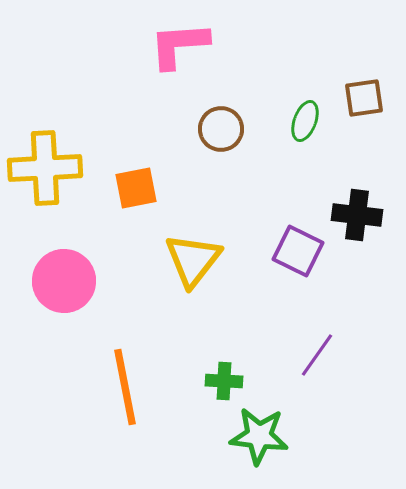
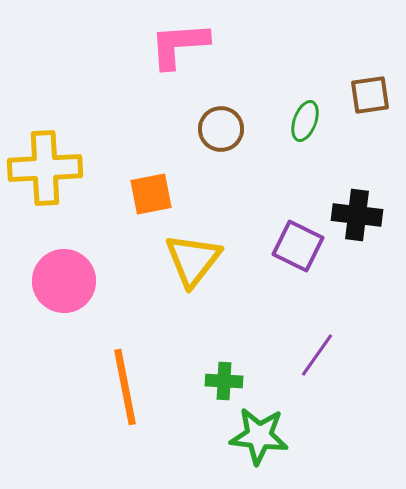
brown square: moved 6 px right, 3 px up
orange square: moved 15 px right, 6 px down
purple square: moved 5 px up
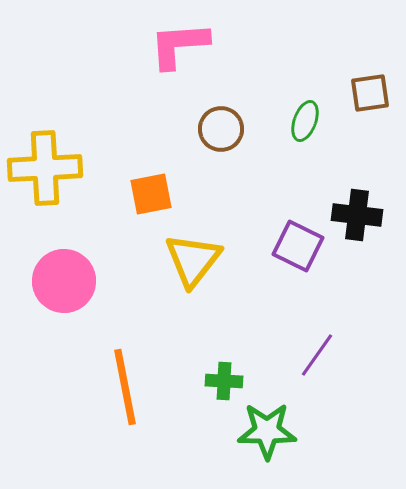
brown square: moved 2 px up
green star: moved 8 px right, 5 px up; rotated 6 degrees counterclockwise
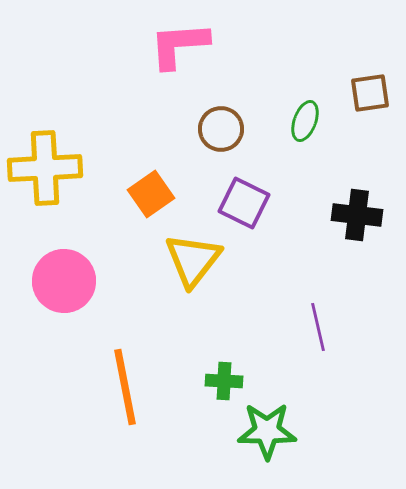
orange square: rotated 24 degrees counterclockwise
purple square: moved 54 px left, 43 px up
purple line: moved 1 px right, 28 px up; rotated 48 degrees counterclockwise
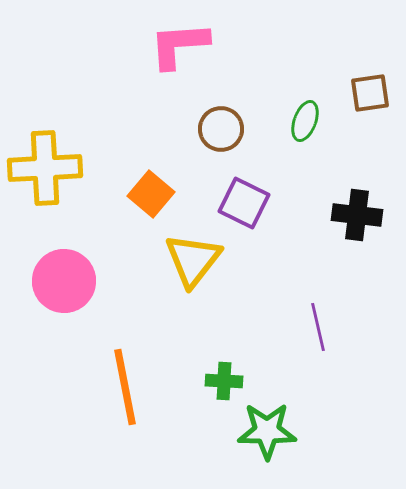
orange square: rotated 15 degrees counterclockwise
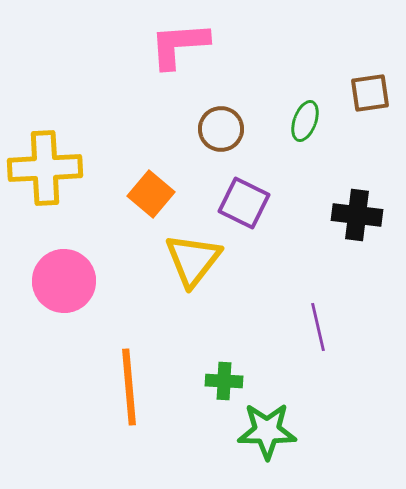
orange line: moved 4 px right; rotated 6 degrees clockwise
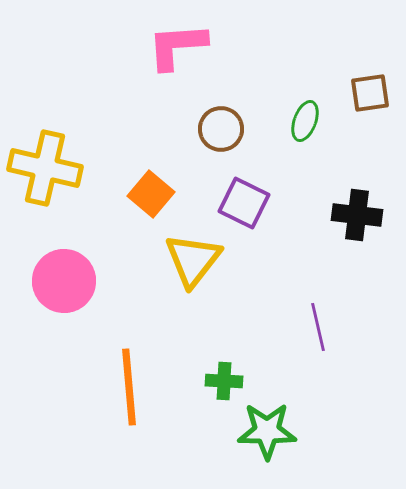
pink L-shape: moved 2 px left, 1 px down
yellow cross: rotated 16 degrees clockwise
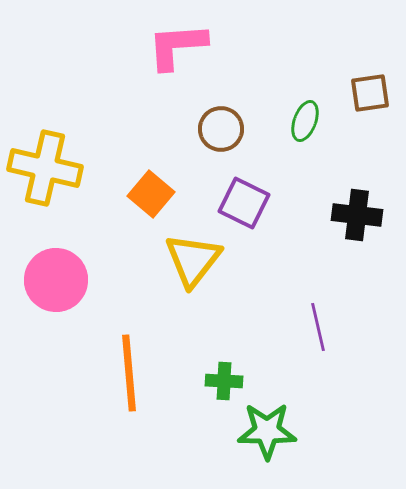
pink circle: moved 8 px left, 1 px up
orange line: moved 14 px up
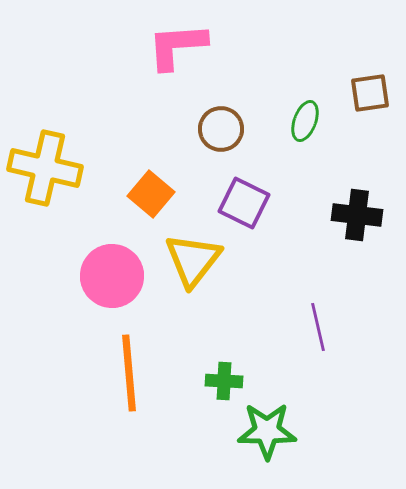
pink circle: moved 56 px right, 4 px up
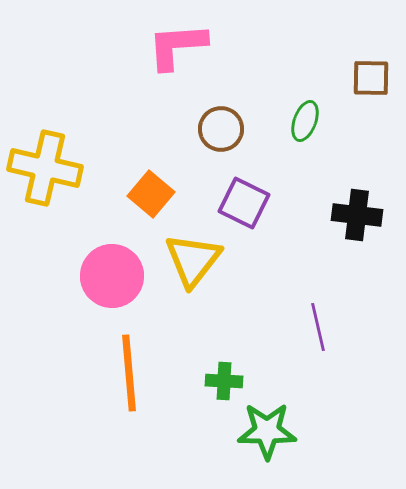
brown square: moved 1 px right, 15 px up; rotated 9 degrees clockwise
